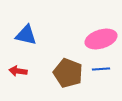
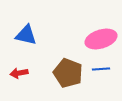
red arrow: moved 1 px right, 2 px down; rotated 18 degrees counterclockwise
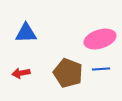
blue triangle: moved 2 px up; rotated 15 degrees counterclockwise
pink ellipse: moved 1 px left
red arrow: moved 2 px right
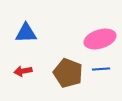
red arrow: moved 2 px right, 2 px up
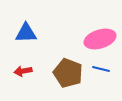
blue line: rotated 18 degrees clockwise
